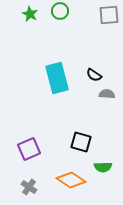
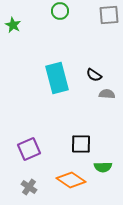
green star: moved 17 px left, 11 px down
black square: moved 2 px down; rotated 15 degrees counterclockwise
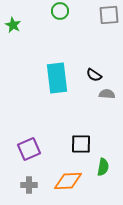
cyan rectangle: rotated 8 degrees clockwise
green semicircle: rotated 78 degrees counterclockwise
orange diamond: moved 3 px left, 1 px down; rotated 36 degrees counterclockwise
gray cross: moved 2 px up; rotated 35 degrees counterclockwise
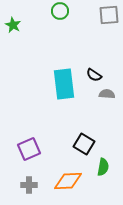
cyan rectangle: moved 7 px right, 6 px down
black square: moved 3 px right; rotated 30 degrees clockwise
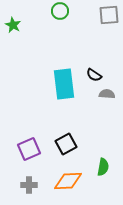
black square: moved 18 px left; rotated 30 degrees clockwise
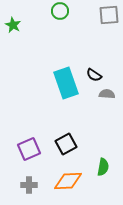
cyan rectangle: moved 2 px right, 1 px up; rotated 12 degrees counterclockwise
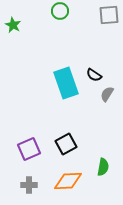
gray semicircle: rotated 63 degrees counterclockwise
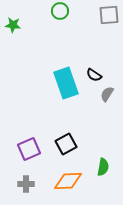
green star: rotated 21 degrees counterclockwise
gray cross: moved 3 px left, 1 px up
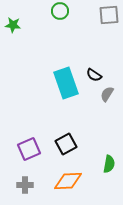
green semicircle: moved 6 px right, 3 px up
gray cross: moved 1 px left, 1 px down
